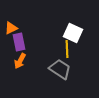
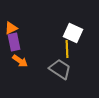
purple rectangle: moved 5 px left
orange arrow: rotated 84 degrees counterclockwise
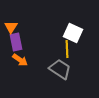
orange triangle: moved 1 px up; rotated 32 degrees counterclockwise
purple rectangle: moved 2 px right
orange arrow: moved 1 px up
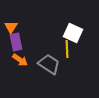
gray trapezoid: moved 11 px left, 5 px up
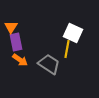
yellow line: rotated 12 degrees clockwise
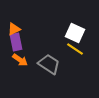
orange triangle: moved 3 px right, 2 px down; rotated 32 degrees clockwise
white square: moved 2 px right
yellow line: moved 8 px right; rotated 66 degrees counterclockwise
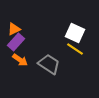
purple rectangle: rotated 54 degrees clockwise
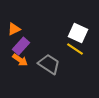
white square: moved 3 px right
purple rectangle: moved 5 px right, 4 px down
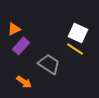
orange arrow: moved 4 px right, 22 px down
